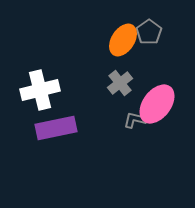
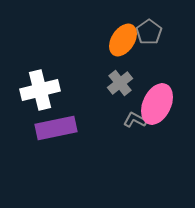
pink ellipse: rotated 12 degrees counterclockwise
gray L-shape: rotated 15 degrees clockwise
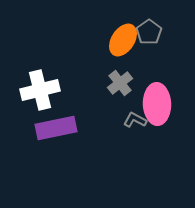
pink ellipse: rotated 27 degrees counterclockwise
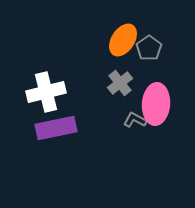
gray pentagon: moved 16 px down
white cross: moved 6 px right, 2 px down
pink ellipse: moved 1 px left; rotated 6 degrees clockwise
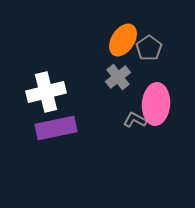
gray cross: moved 2 px left, 6 px up
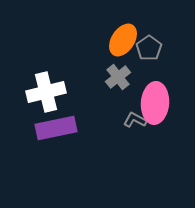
pink ellipse: moved 1 px left, 1 px up
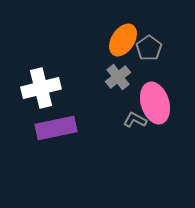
white cross: moved 5 px left, 4 px up
pink ellipse: rotated 21 degrees counterclockwise
